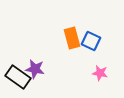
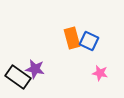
blue square: moved 2 px left
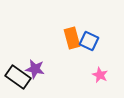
pink star: moved 2 px down; rotated 14 degrees clockwise
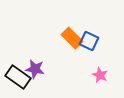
orange rectangle: rotated 30 degrees counterclockwise
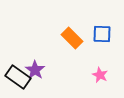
blue square: moved 13 px right, 7 px up; rotated 24 degrees counterclockwise
purple star: moved 1 px down; rotated 24 degrees clockwise
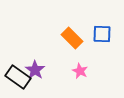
pink star: moved 20 px left, 4 px up
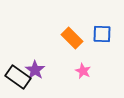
pink star: moved 3 px right
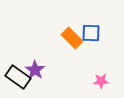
blue square: moved 11 px left, 1 px up
pink star: moved 18 px right, 10 px down; rotated 28 degrees counterclockwise
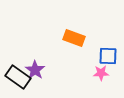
blue square: moved 17 px right, 23 px down
orange rectangle: moved 2 px right; rotated 25 degrees counterclockwise
pink star: moved 8 px up
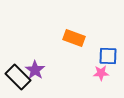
black rectangle: rotated 10 degrees clockwise
